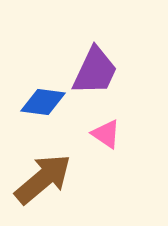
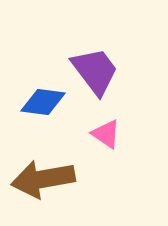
purple trapezoid: rotated 62 degrees counterclockwise
brown arrow: rotated 150 degrees counterclockwise
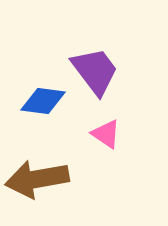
blue diamond: moved 1 px up
brown arrow: moved 6 px left
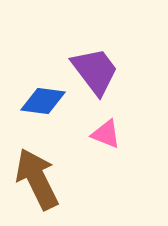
pink triangle: rotated 12 degrees counterclockwise
brown arrow: rotated 74 degrees clockwise
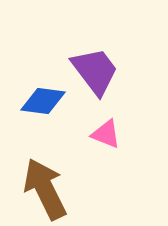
brown arrow: moved 8 px right, 10 px down
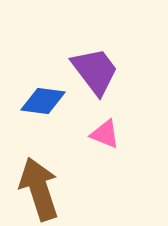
pink triangle: moved 1 px left
brown arrow: moved 6 px left; rotated 8 degrees clockwise
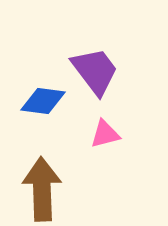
pink triangle: rotated 36 degrees counterclockwise
brown arrow: moved 3 px right; rotated 16 degrees clockwise
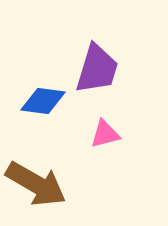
purple trapezoid: moved 2 px right, 2 px up; rotated 54 degrees clockwise
brown arrow: moved 6 px left, 5 px up; rotated 122 degrees clockwise
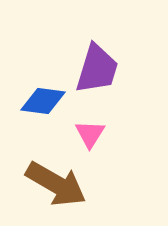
pink triangle: moved 15 px left; rotated 44 degrees counterclockwise
brown arrow: moved 20 px right
